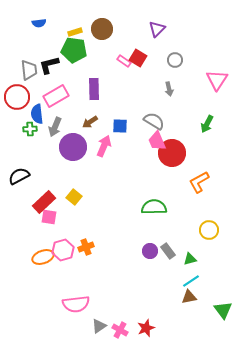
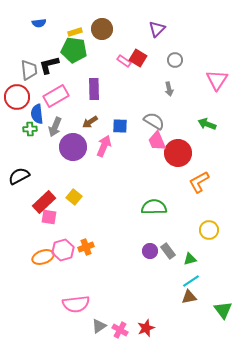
green arrow at (207, 124): rotated 84 degrees clockwise
red circle at (172, 153): moved 6 px right
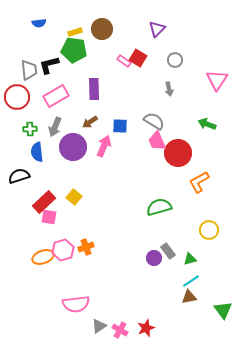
blue semicircle at (37, 114): moved 38 px down
black semicircle at (19, 176): rotated 10 degrees clockwise
green semicircle at (154, 207): moved 5 px right; rotated 15 degrees counterclockwise
purple circle at (150, 251): moved 4 px right, 7 px down
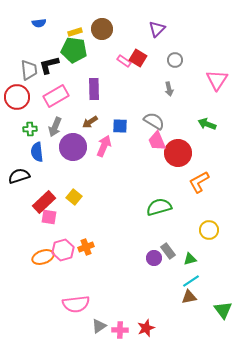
pink cross at (120, 330): rotated 28 degrees counterclockwise
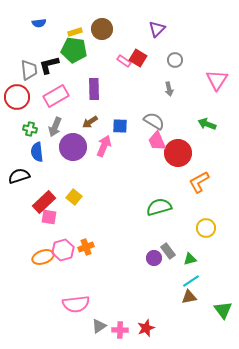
green cross at (30, 129): rotated 16 degrees clockwise
yellow circle at (209, 230): moved 3 px left, 2 px up
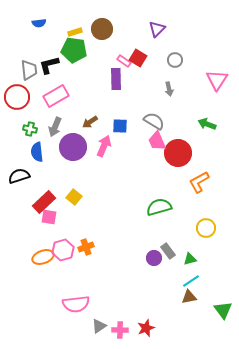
purple rectangle at (94, 89): moved 22 px right, 10 px up
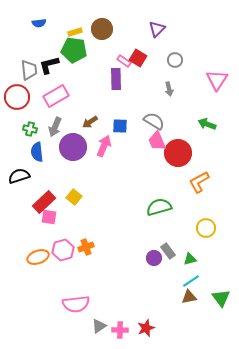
orange ellipse at (43, 257): moved 5 px left
green triangle at (223, 310): moved 2 px left, 12 px up
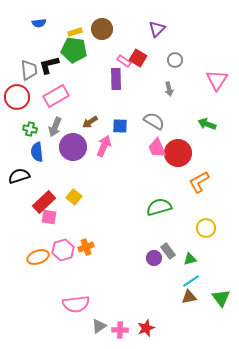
pink trapezoid at (157, 141): moved 7 px down
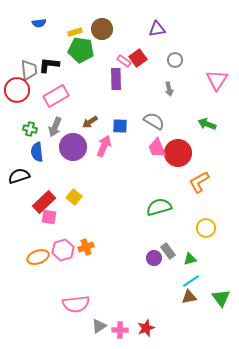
purple triangle at (157, 29): rotated 36 degrees clockwise
green pentagon at (74, 50): moved 7 px right
red square at (138, 58): rotated 24 degrees clockwise
black L-shape at (49, 65): rotated 20 degrees clockwise
red circle at (17, 97): moved 7 px up
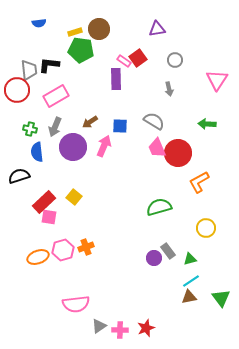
brown circle at (102, 29): moved 3 px left
green arrow at (207, 124): rotated 18 degrees counterclockwise
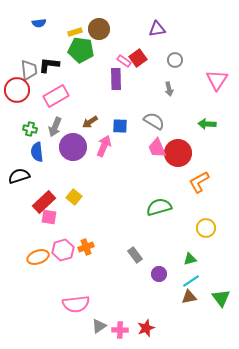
gray rectangle at (168, 251): moved 33 px left, 4 px down
purple circle at (154, 258): moved 5 px right, 16 px down
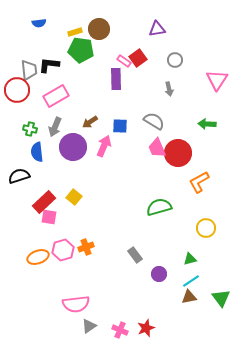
gray triangle at (99, 326): moved 10 px left
pink cross at (120, 330): rotated 21 degrees clockwise
